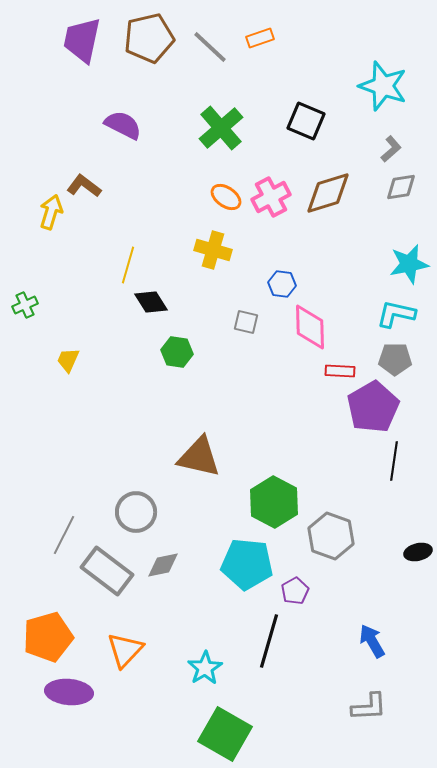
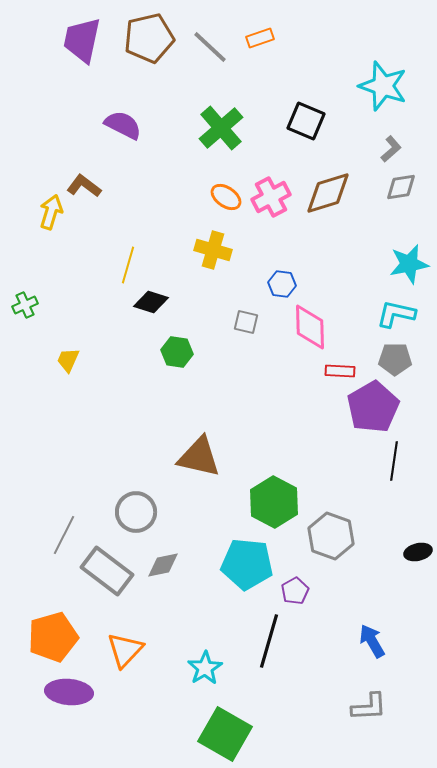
black diamond at (151, 302): rotated 40 degrees counterclockwise
orange pentagon at (48, 637): moved 5 px right
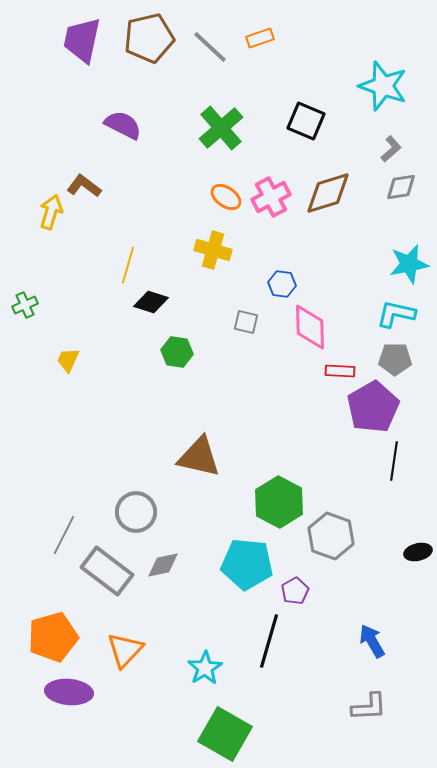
green hexagon at (274, 502): moved 5 px right
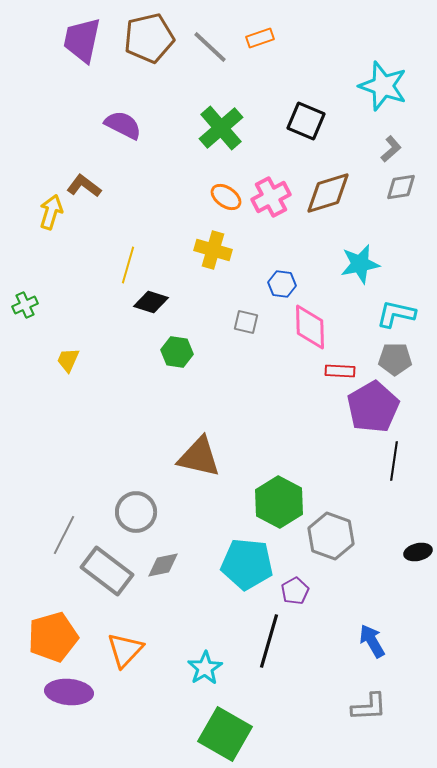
cyan star at (409, 264): moved 49 px left
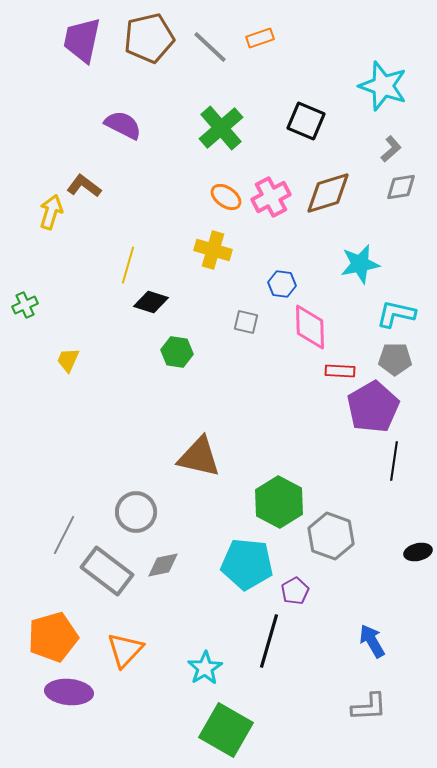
green square at (225, 734): moved 1 px right, 4 px up
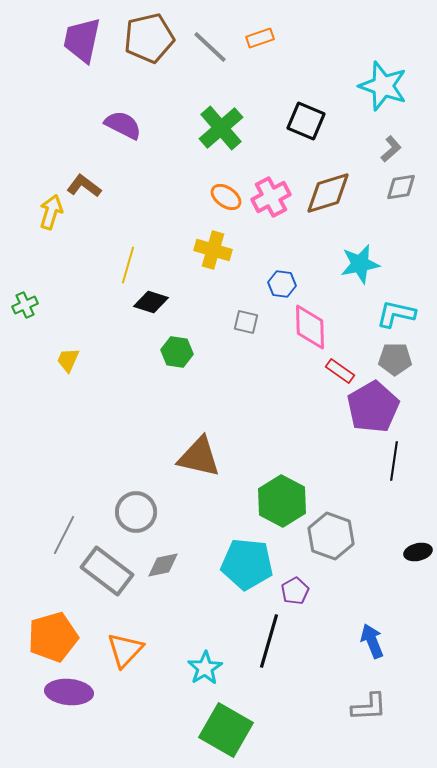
red rectangle at (340, 371): rotated 32 degrees clockwise
green hexagon at (279, 502): moved 3 px right, 1 px up
blue arrow at (372, 641): rotated 8 degrees clockwise
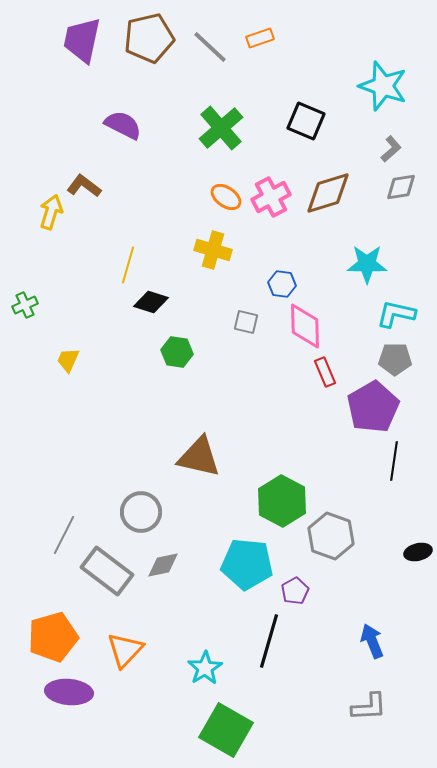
cyan star at (360, 264): moved 7 px right; rotated 12 degrees clockwise
pink diamond at (310, 327): moved 5 px left, 1 px up
red rectangle at (340, 371): moved 15 px left, 1 px down; rotated 32 degrees clockwise
gray circle at (136, 512): moved 5 px right
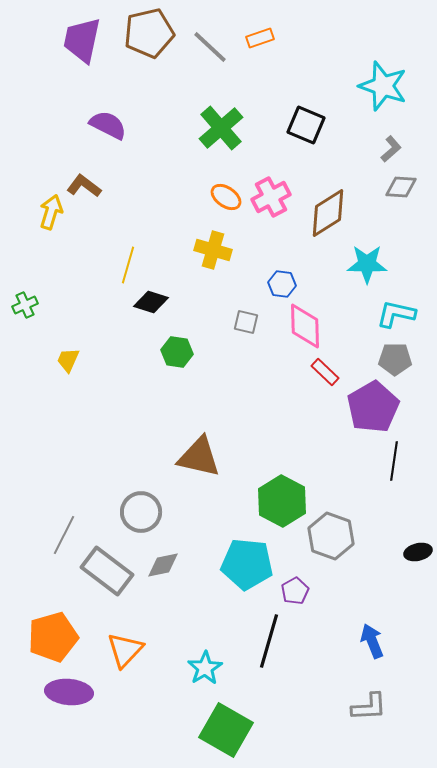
brown pentagon at (149, 38): moved 5 px up
black square at (306, 121): moved 4 px down
purple semicircle at (123, 125): moved 15 px left
gray diamond at (401, 187): rotated 12 degrees clockwise
brown diamond at (328, 193): moved 20 px down; rotated 15 degrees counterclockwise
red rectangle at (325, 372): rotated 24 degrees counterclockwise
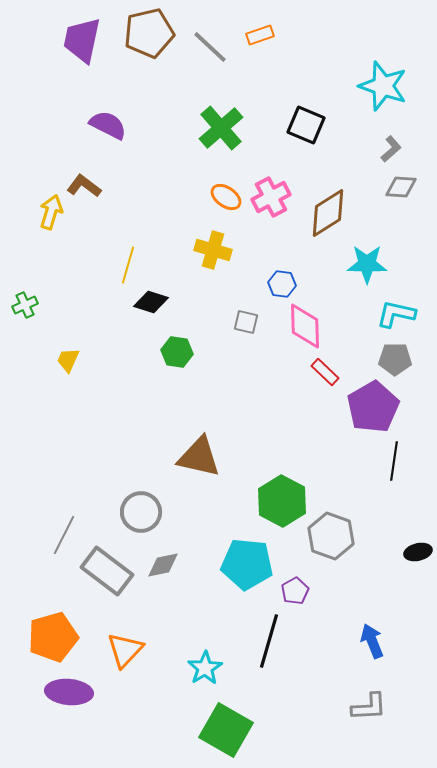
orange rectangle at (260, 38): moved 3 px up
